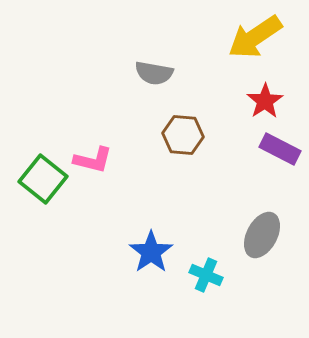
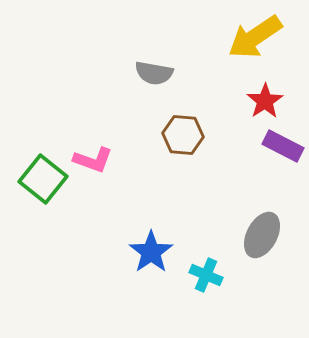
purple rectangle: moved 3 px right, 3 px up
pink L-shape: rotated 6 degrees clockwise
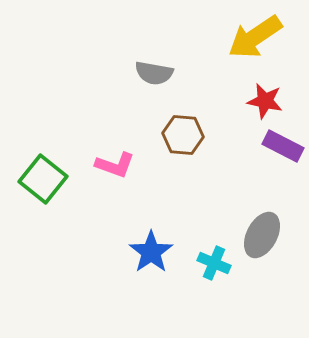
red star: rotated 27 degrees counterclockwise
pink L-shape: moved 22 px right, 5 px down
cyan cross: moved 8 px right, 12 px up
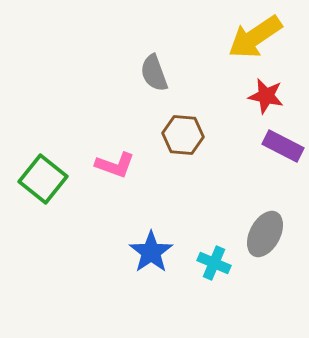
gray semicircle: rotated 60 degrees clockwise
red star: moved 1 px right, 5 px up
gray ellipse: moved 3 px right, 1 px up
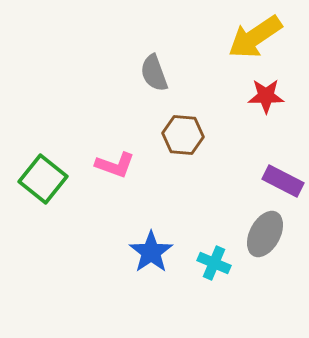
red star: rotated 12 degrees counterclockwise
purple rectangle: moved 35 px down
